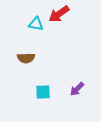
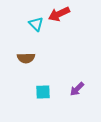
red arrow: rotated 10 degrees clockwise
cyan triangle: rotated 35 degrees clockwise
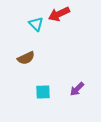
brown semicircle: rotated 24 degrees counterclockwise
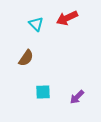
red arrow: moved 8 px right, 4 px down
brown semicircle: rotated 30 degrees counterclockwise
purple arrow: moved 8 px down
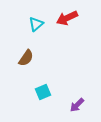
cyan triangle: rotated 35 degrees clockwise
cyan square: rotated 21 degrees counterclockwise
purple arrow: moved 8 px down
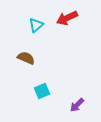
cyan triangle: moved 1 px down
brown semicircle: rotated 102 degrees counterclockwise
cyan square: moved 1 px left, 1 px up
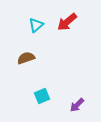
red arrow: moved 4 px down; rotated 15 degrees counterclockwise
brown semicircle: rotated 42 degrees counterclockwise
cyan square: moved 5 px down
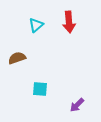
red arrow: moved 2 px right; rotated 55 degrees counterclockwise
brown semicircle: moved 9 px left
cyan square: moved 2 px left, 7 px up; rotated 28 degrees clockwise
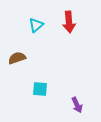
purple arrow: rotated 70 degrees counterclockwise
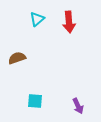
cyan triangle: moved 1 px right, 6 px up
cyan square: moved 5 px left, 12 px down
purple arrow: moved 1 px right, 1 px down
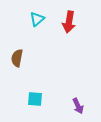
red arrow: rotated 15 degrees clockwise
brown semicircle: rotated 60 degrees counterclockwise
cyan square: moved 2 px up
